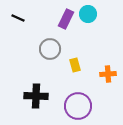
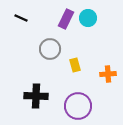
cyan circle: moved 4 px down
black line: moved 3 px right
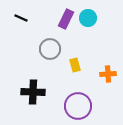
black cross: moved 3 px left, 4 px up
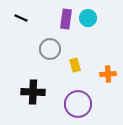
purple rectangle: rotated 18 degrees counterclockwise
purple circle: moved 2 px up
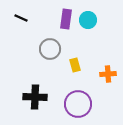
cyan circle: moved 2 px down
black cross: moved 2 px right, 5 px down
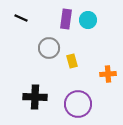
gray circle: moved 1 px left, 1 px up
yellow rectangle: moved 3 px left, 4 px up
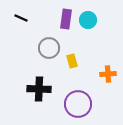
black cross: moved 4 px right, 8 px up
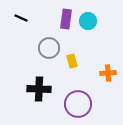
cyan circle: moved 1 px down
orange cross: moved 1 px up
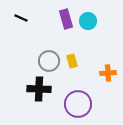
purple rectangle: rotated 24 degrees counterclockwise
gray circle: moved 13 px down
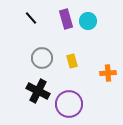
black line: moved 10 px right; rotated 24 degrees clockwise
gray circle: moved 7 px left, 3 px up
black cross: moved 1 px left, 2 px down; rotated 25 degrees clockwise
purple circle: moved 9 px left
